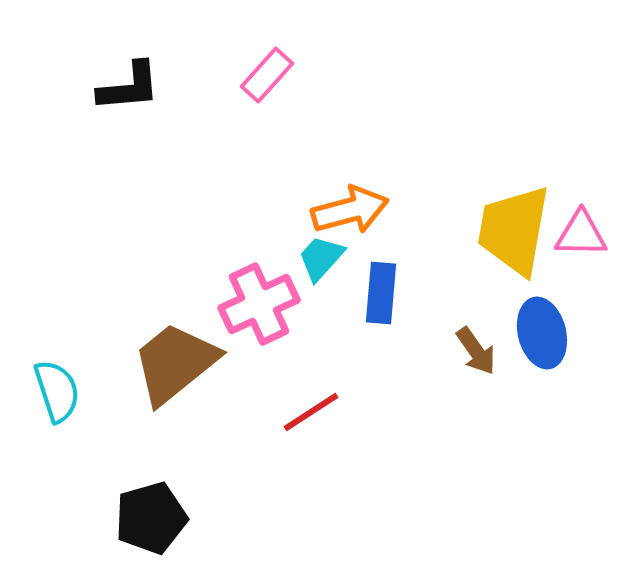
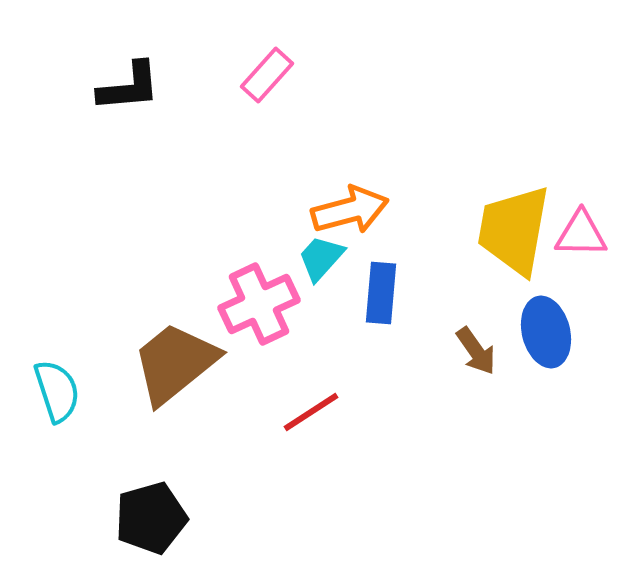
blue ellipse: moved 4 px right, 1 px up
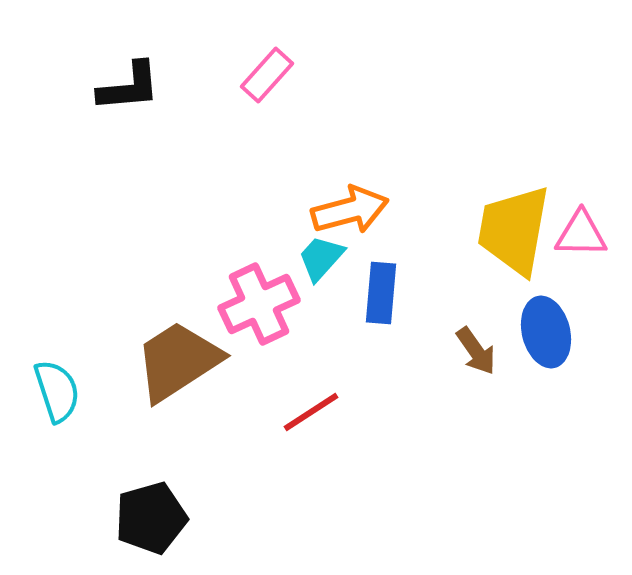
brown trapezoid: moved 3 px right, 2 px up; rotated 6 degrees clockwise
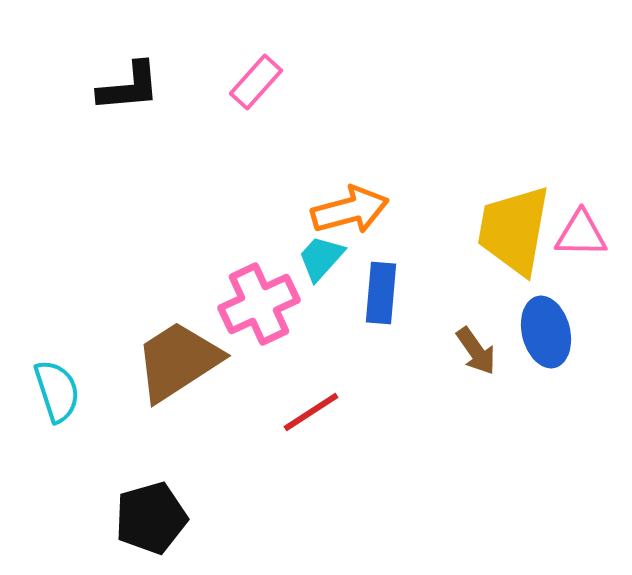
pink rectangle: moved 11 px left, 7 px down
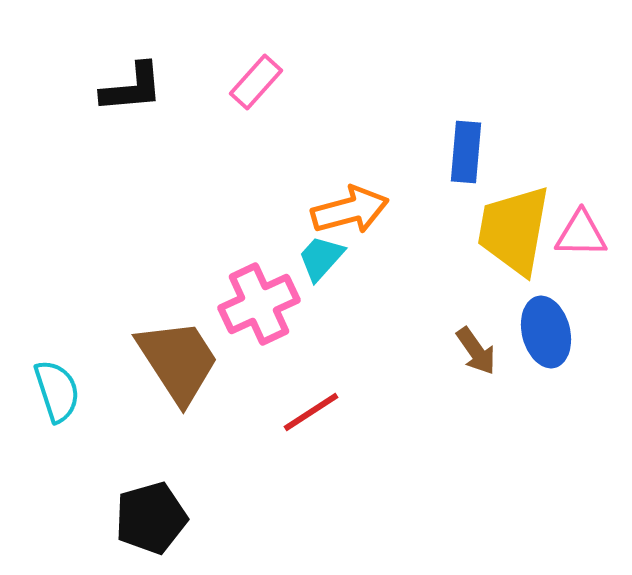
black L-shape: moved 3 px right, 1 px down
blue rectangle: moved 85 px right, 141 px up
brown trapezoid: rotated 90 degrees clockwise
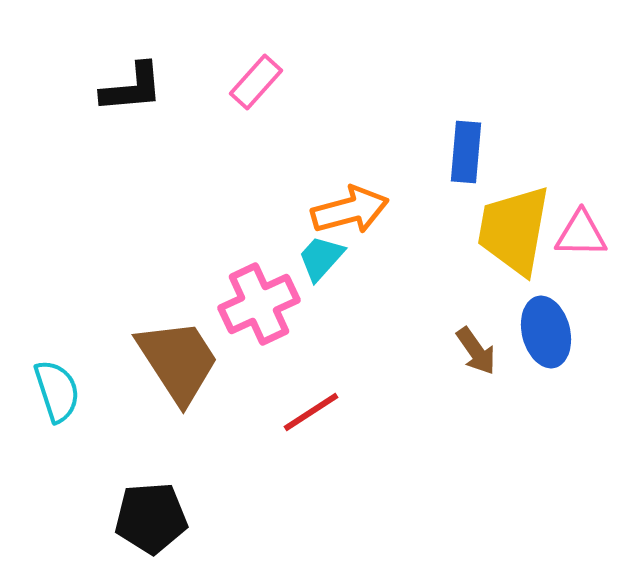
black pentagon: rotated 12 degrees clockwise
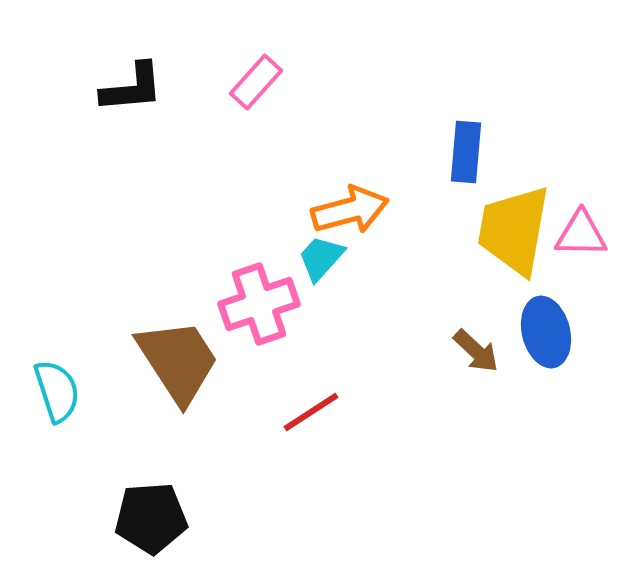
pink cross: rotated 6 degrees clockwise
brown arrow: rotated 12 degrees counterclockwise
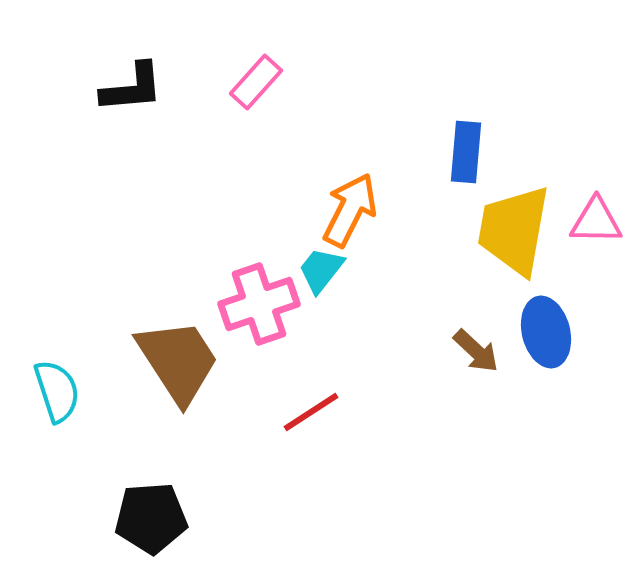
orange arrow: rotated 48 degrees counterclockwise
pink triangle: moved 15 px right, 13 px up
cyan trapezoid: moved 12 px down; rotated 4 degrees counterclockwise
